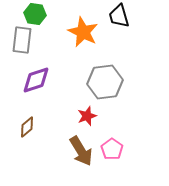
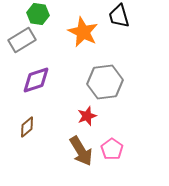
green hexagon: moved 3 px right
gray rectangle: rotated 52 degrees clockwise
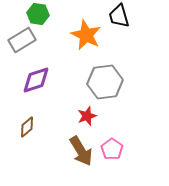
orange star: moved 3 px right, 3 px down
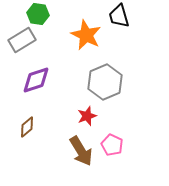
gray hexagon: rotated 16 degrees counterclockwise
pink pentagon: moved 4 px up; rotated 10 degrees counterclockwise
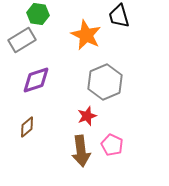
brown arrow: rotated 24 degrees clockwise
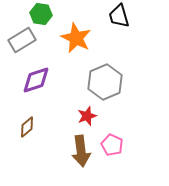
green hexagon: moved 3 px right
orange star: moved 10 px left, 3 px down
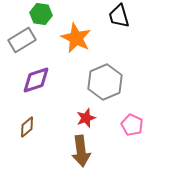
red star: moved 1 px left, 2 px down
pink pentagon: moved 20 px right, 20 px up
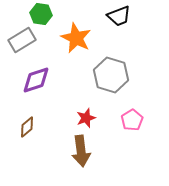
black trapezoid: rotated 95 degrees counterclockwise
gray hexagon: moved 6 px right, 7 px up; rotated 20 degrees counterclockwise
pink pentagon: moved 5 px up; rotated 15 degrees clockwise
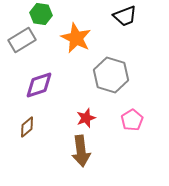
black trapezoid: moved 6 px right
purple diamond: moved 3 px right, 5 px down
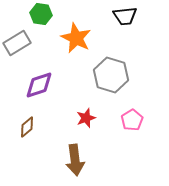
black trapezoid: rotated 15 degrees clockwise
gray rectangle: moved 5 px left, 3 px down
brown arrow: moved 6 px left, 9 px down
